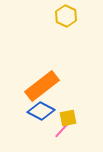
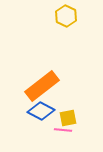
pink line: moved 1 px right; rotated 54 degrees clockwise
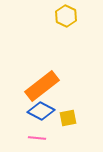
pink line: moved 26 px left, 8 px down
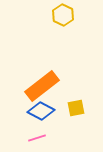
yellow hexagon: moved 3 px left, 1 px up
yellow square: moved 8 px right, 10 px up
pink line: rotated 24 degrees counterclockwise
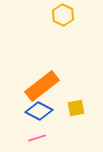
blue diamond: moved 2 px left
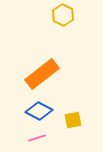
orange rectangle: moved 12 px up
yellow square: moved 3 px left, 12 px down
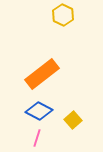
yellow square: rotated 30 degrees counterclockwise
pink line: rotated 54 degrees counterclockwise
